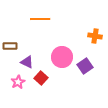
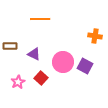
pink circle: moved 1 px right, 5 px down
purple triangle: moved 7 px right, 8 px up
purple square: rotated 28 degrees counterclockwise
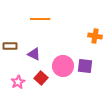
pink circle: moved 4 px down
purple square: rotated 21 degrees counterclockwise
